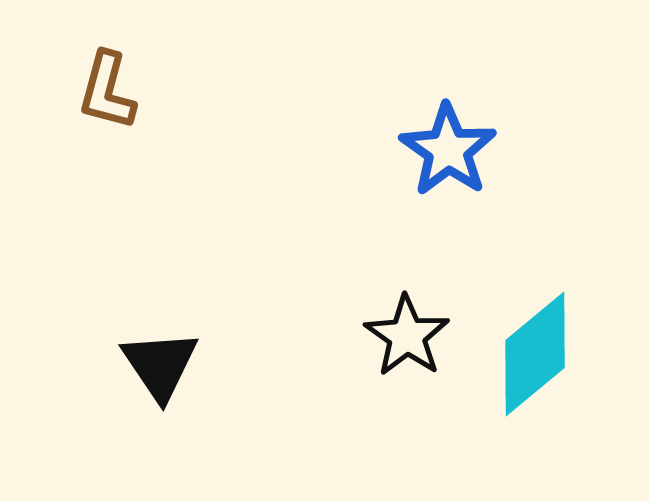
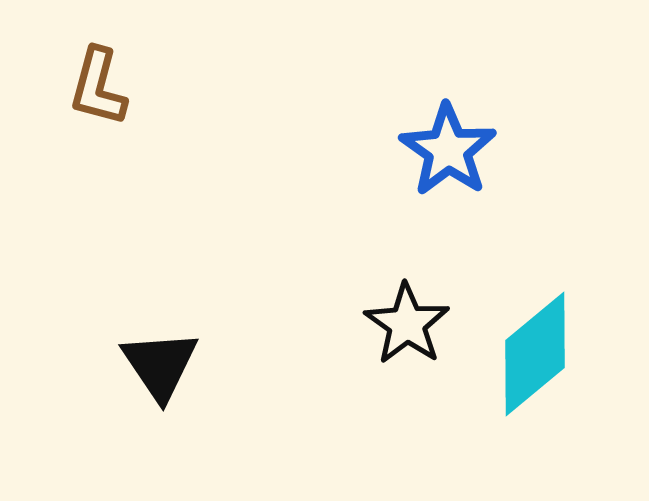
brown L-shape: moved 9 px left, 4 px up
black star: moved 12 px up
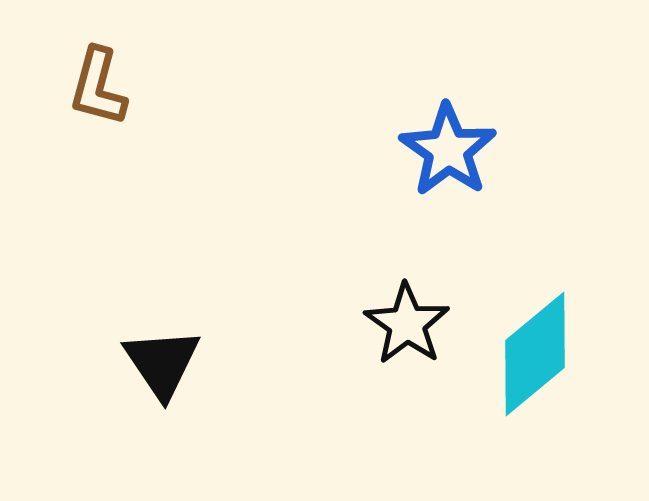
black triangle: moved 2 px right, 2 px up
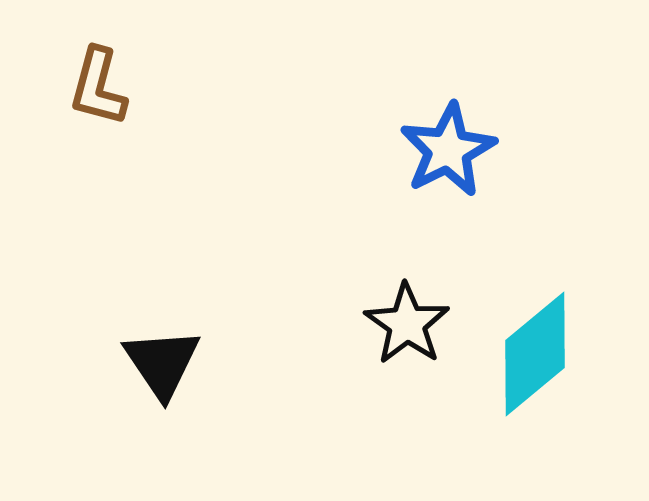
blue star: rotated 10 degrees clockwise
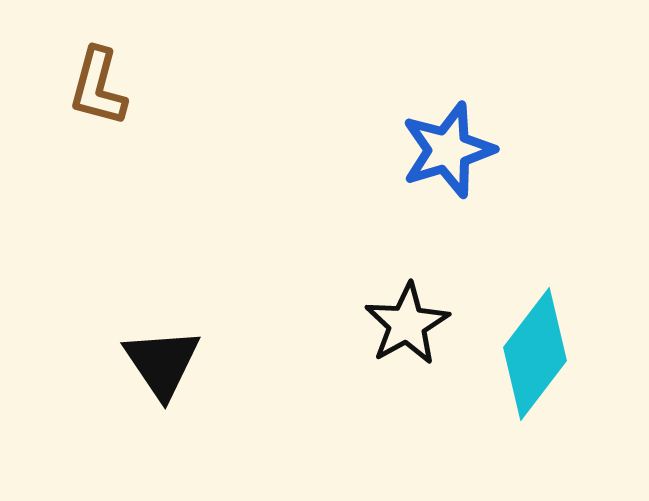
blue star: rotated 10 degrees clockwise
black star: rotated 8 degrees clockwise
cyan diamond: rotated 13 degrees counterclockwise
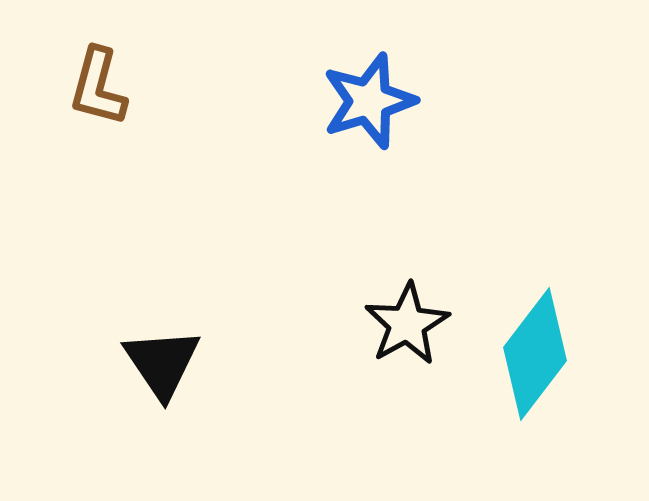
blue star: moved 79 px left, 49 px up
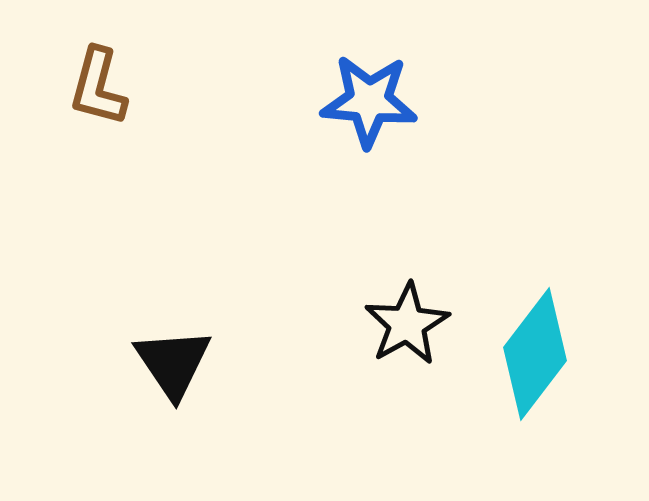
blue star: rotated 22 degrees clockwise
black triangle: moved 11 px right
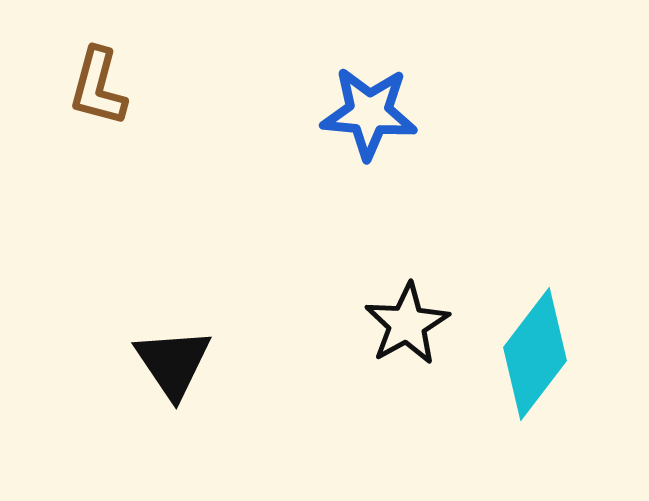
blue star: moved 12 px down
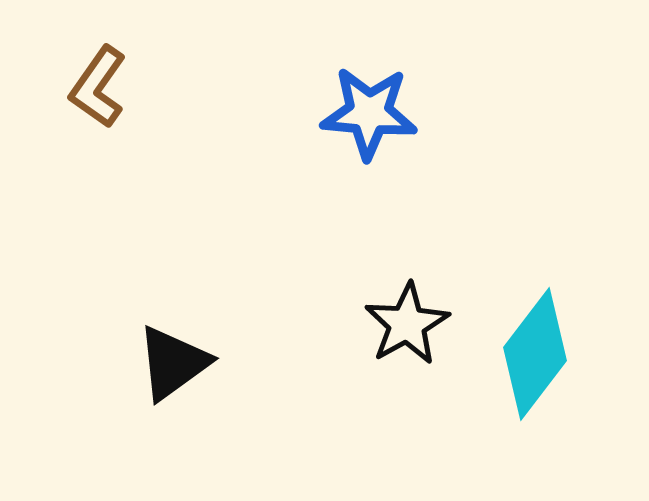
brown L-shape: rotated 20 degrees clockwise
black triangle: rotated 28 degrees clockwise
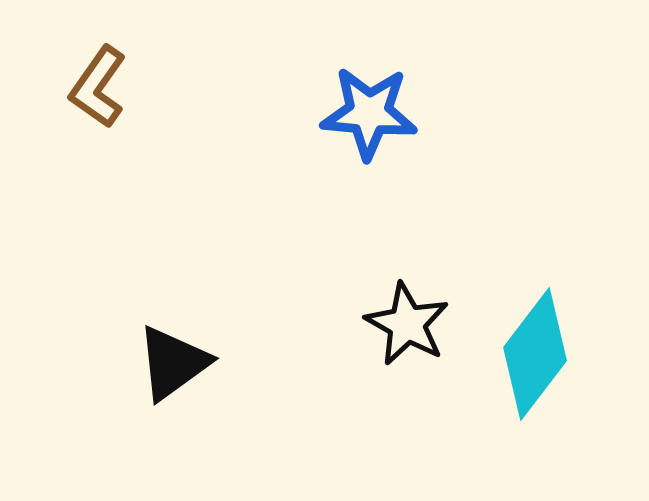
black star: rotated 14 degrees counterclockwise
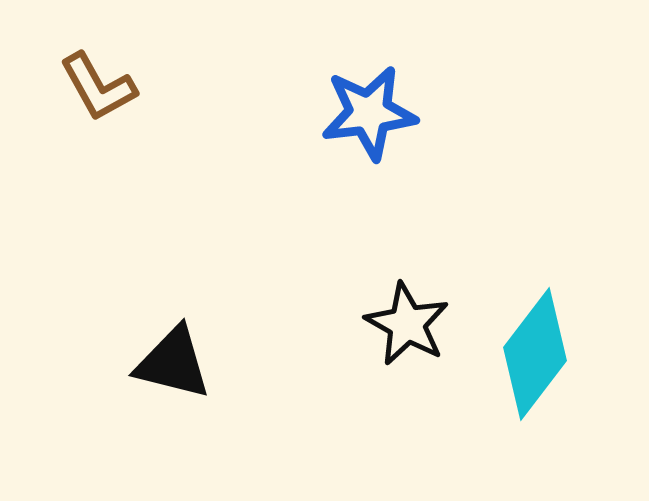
brown L-shape: rotated 64 degrees counterclockwise
blue star: rotated 12 degrees counterclockwise
black triangle: rotated 50 degrees clockwise
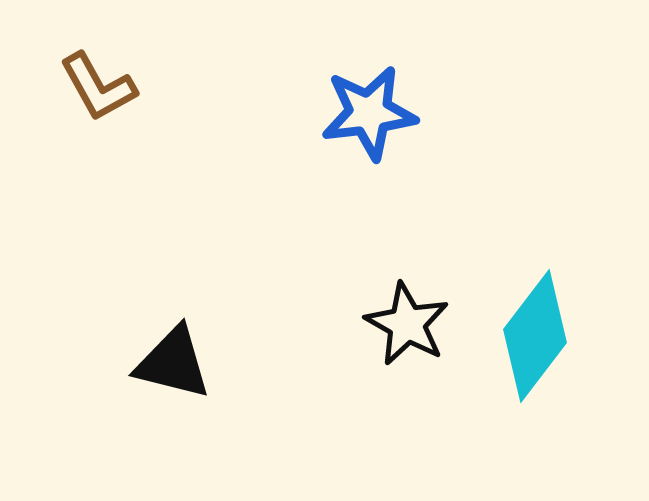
cyan diamond: moved 18 px up
